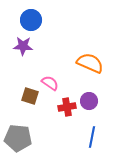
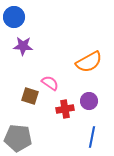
blue circle: moved 17 px left, 3 px up
orange semicircle: moved 1 px left, 1 px up; rotated 128 degrees clockwise
red cross: moved 2 px left, 2 px down
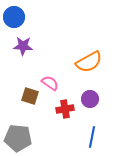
purple circle: moved 1 px right, 2 px up
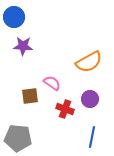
pink semicircle: moved 2 px right
brown square: rotated 24 degrees counterclockwise
red cross: rotated 30 degrees clockwise
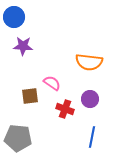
orange semicircle: rotated 36 degrees clockwise
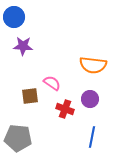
orange semicircle: moved 4 px right, 3 px down
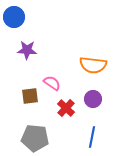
purple star: moved 4 px right, 4 px down
purple circle: moved 3 px right
red cross: moved 1 px right, 1 px up; rotated 24 degrees clockwise
gray pentagon: moved 17 px right
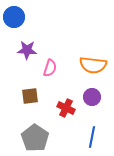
pink semicircle: moved 2 px left, 15 px up; rotated 72 degrees clockwise
purple circle: moved 1 px left, 2 px up
red cross: rotated 18 degrees counterclockwise
gray pentagon: rotated 28 degrees clockwise
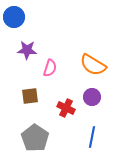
orange semicircle: rotated 24 degrees clockwise
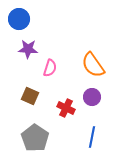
blue circle: moved 5 px right, 2 px down
purple star: moved 1 px right, 1 px up
orange semicircle: rotated 24 degrees clockwise
brown square: rotated 30 degrees clockwise
